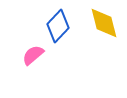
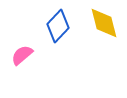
pink semicircle: moved 11 px left
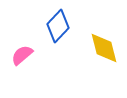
yellow diamond: moved 25 px down
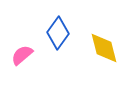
blue diamond: moved 7 px down; rotated 8 degrees counterclockwise
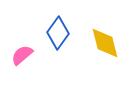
yellow diamond: moved 1 px right, 5 px up
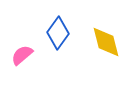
yellow diamond: moved 1 px right, 1 px up
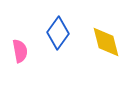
pink semicircle: moved 2 px left, 4 px up; rotated 120 degrees clockwise
